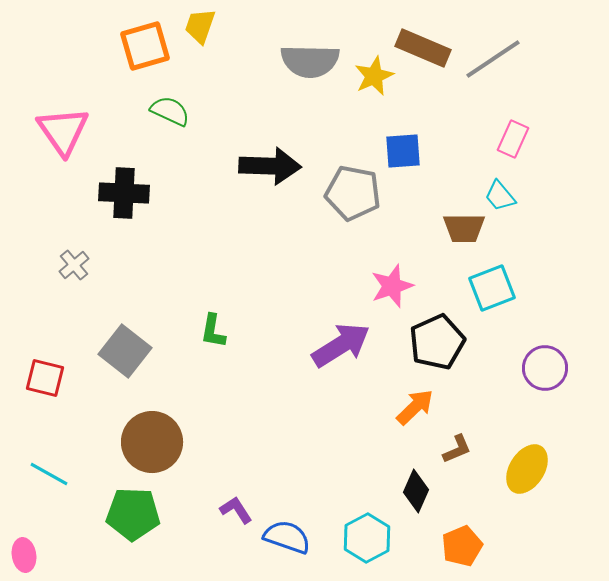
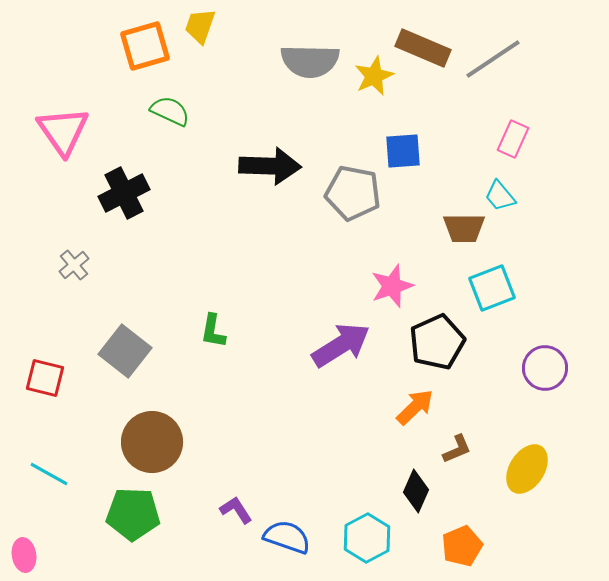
black cross: rotated 30 degrees counterclockwise
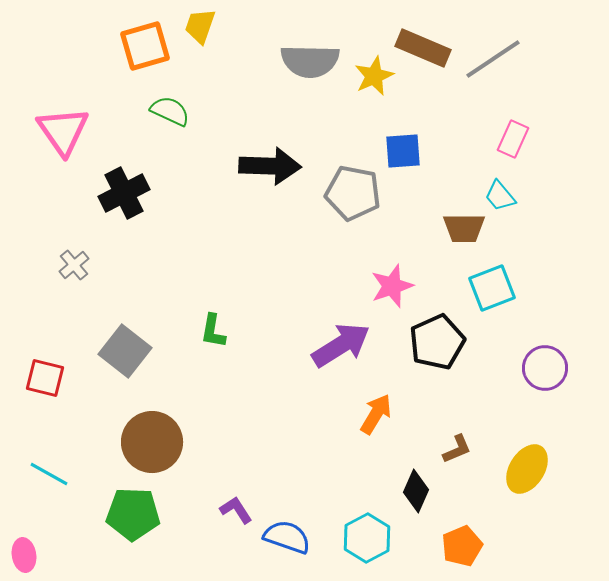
orange arrow: moved 39 px left, 7 px down; rotated 15 degrees counterclockwise
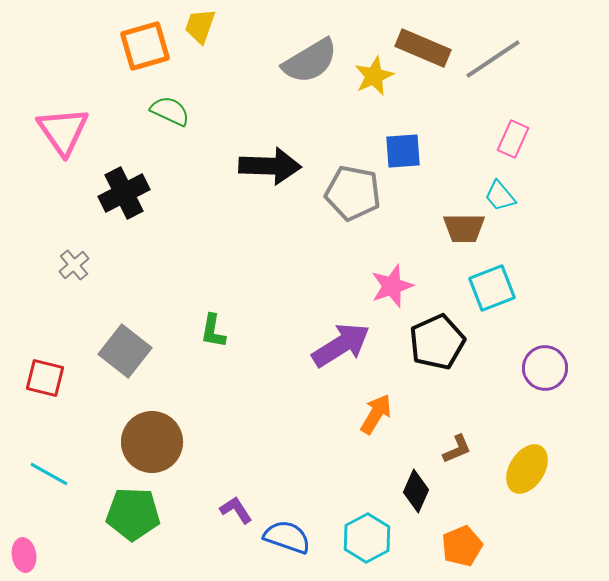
gray semicircle: rotated 32 degrees counterclockwise
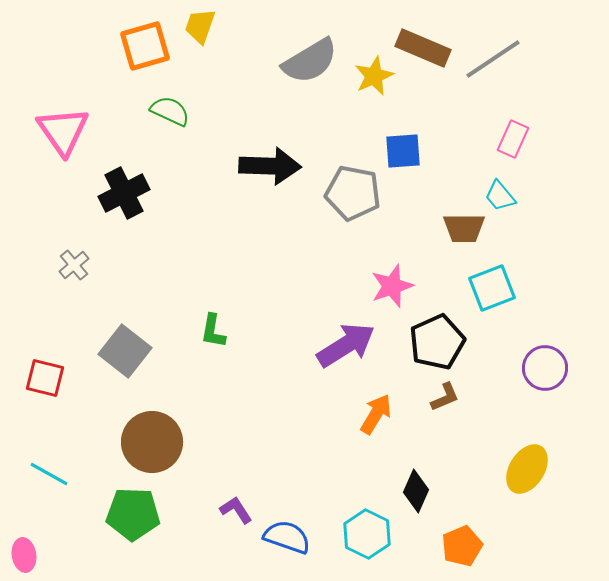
purple arrow: moved 5 px right
brown L-shape: moved 12 px left, 52 px up
cyan hexagon: moved 4 px up; rotated 6 degrees counterclockwise
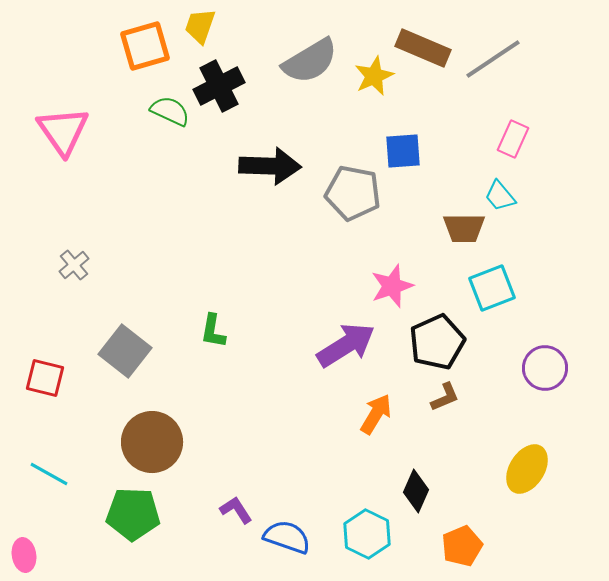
black cross: moved 95 px right, 107 px up
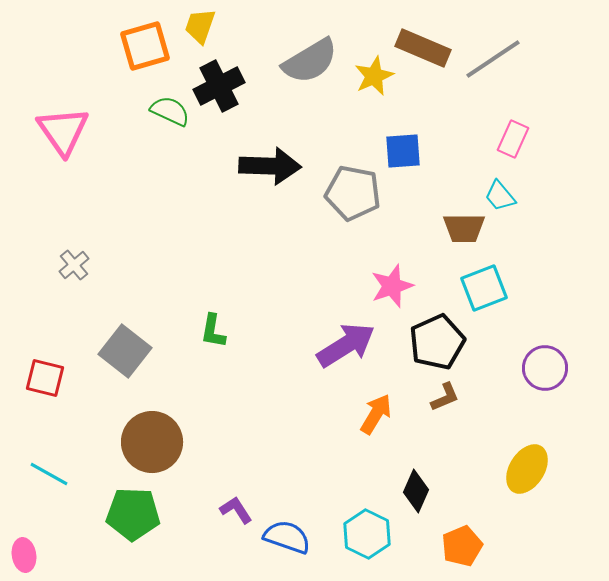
cyan square: moved 8 px left
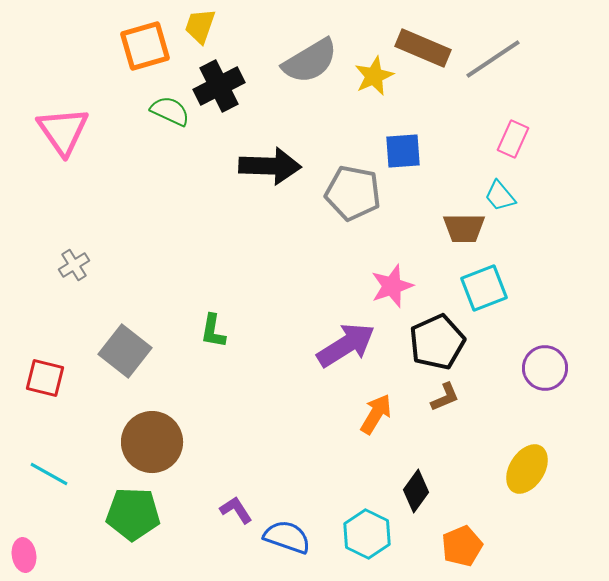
gray cross: rotated 8 degrees clockwise
black diamond: rotated 12 degrees clockwise
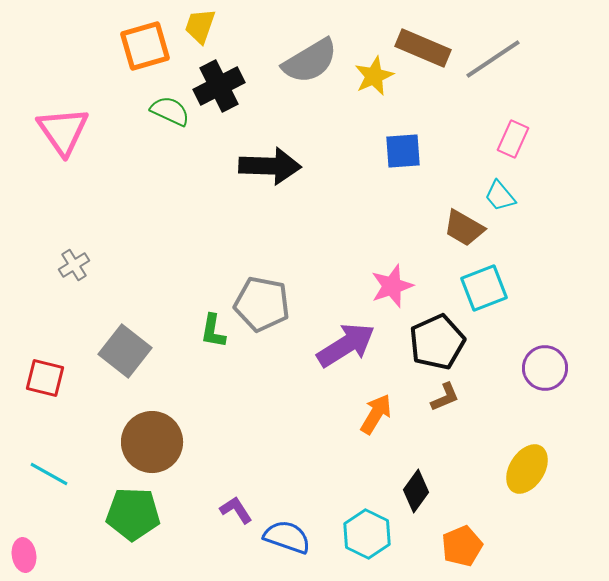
gray pentagon: moved 91 px left, 111 px down
brown trapezoid: rotated 30 degrees clockwise
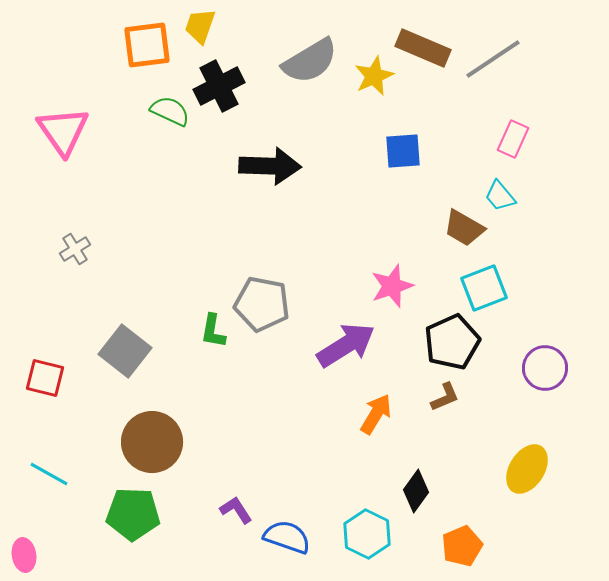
orange square: moved 2 px right, 1 px up; rotated 9 degrees clockwise
gray cross: moved 1 px right, 16 px up
black pentagon: moved 15 px right
